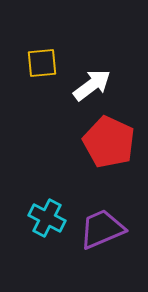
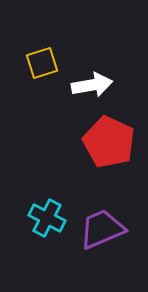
yellow square: rotated 12 degrees counterclockwise
white arrow: rotated 27 degrees clockwise
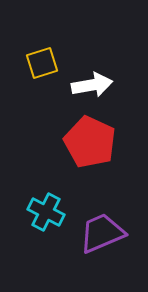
red pentagon: moved 19 px left
cyan cross: moved 1 px left, 6 px up
purple trapezoid: moved 4 px down
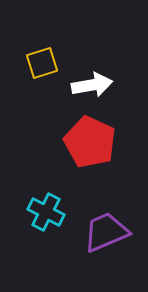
purple trapezoid: moved 4 px right, 1 px up
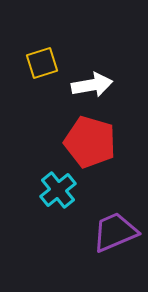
red pentagon: rotated 9 degrees counterclockwise
cyan cross: moved 12 px right, 22 px up; rotated 24 degrees clockwise
purple trapezoid: moved 9 px right
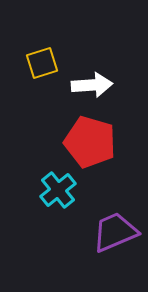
white arrow: rotated 6 degrees clockwise
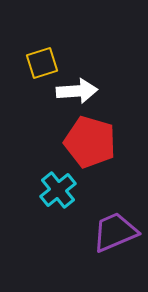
white arrow: moved 15 px left, 6 px down
